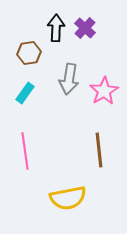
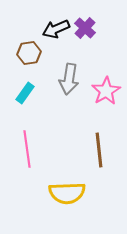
black arrow: moved 1 px down; rotated 116 degrees counterclockwise
pink star: moved 2 px right
pink line: moved 2 px right, 2 px up
yellow semicircle: moved 1 px left, 5 px up; rotated 9 degrees clockwise
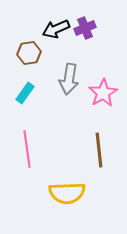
purple cross: rotated 25 degrees clockwise
pink star: moved 3 px left, 2 px down
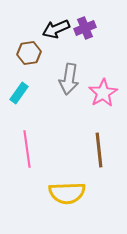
cyan rectangle: moved 6 px left
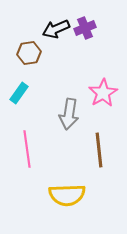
gray arrow: moved 35 px down
yellow semicircle: moved 2 px down
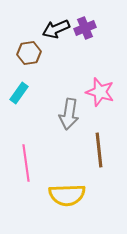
pink star: moved 3 px left, 1 px up; rotated 24 degrees counterclockwise
pink line: moved 1 px left, 14 px down
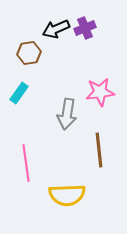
pink star: rotated 24 degrees counterclockwise
gray arrow: moved 2 px left
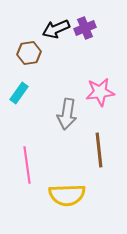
pink line: moved 1 px right, 2 px down
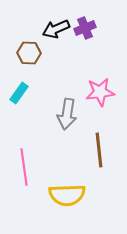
brown hexagon: rotated 10 degrees clockwise
pink line: moved 3 px left, 2 px down
